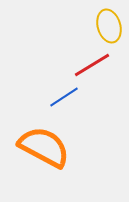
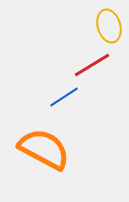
orange semicircle: moved 2 px down
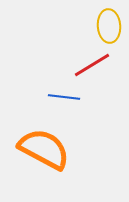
yellow ellipse: rotated 12 degrees clockwise
blue line: rotated 40 degrees clockwise
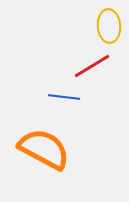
red line: moved 1 px down
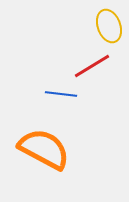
yellow ellipse: rotated 16 degrees counterclockwise
blue line: moved 3 px left, 3 px up
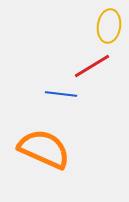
yellow ellipse: rotated 28 degrees clockwise
orange semicircle: rotated 4 degrees counterclockwise
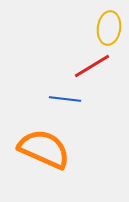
yellow ellipse: moved 2 px down
blue line: moved 4 px right, 5 px down
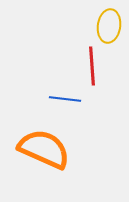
yellow ellipse: moved 2 px up
red line: rotated 63 degrees counterclockwise
